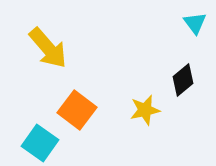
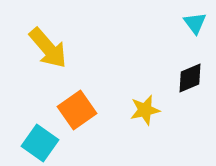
black diamond: moved 7 px right, 2 px up; rotated 16 degrees clockwise
orange square: rotated 18 degrees clockwise
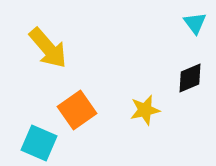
cyan square: moved 1 px left; rotated 12 degrees counterclockwise
